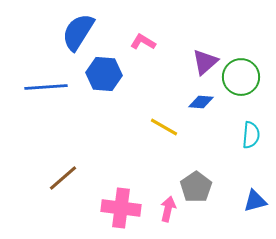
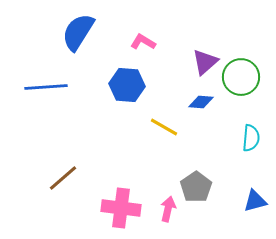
blue hexagon: moved 23 px right, 11 px down
cyan semicircle: moved 3 px down
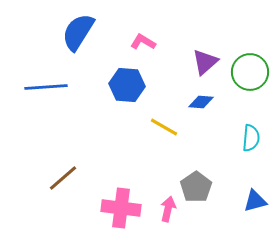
green circle: moved 9 px right, 5 px up
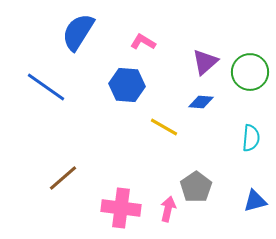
blue line: rotated 39 degrees clockwise
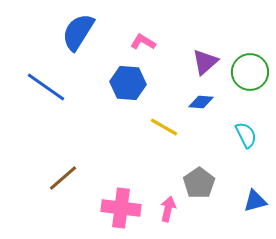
blue hexagon: moved 1 px right, 2 px up
cyan semicircle: moved 5 px left, 3 px up; rotated 32 degrees counterclockwise
gray pentagon: moved 3 px right, 4 px up
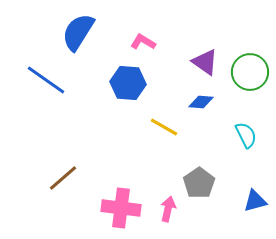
purple triangle: rotated 44 degrees counterclockwise
blue line: moved 7 px up
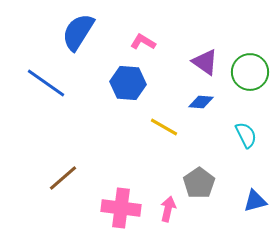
blue line: moved 3 px down
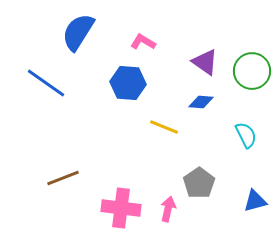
green circle: moved 2 px right, 1 px up
yellow line: rotated 8 degrees counterclockwise
brown line: rotated 20 degrees clockwise
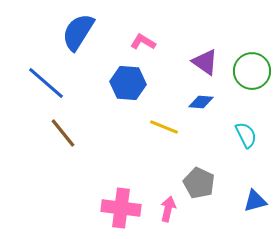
blue line: rotated 6 degrees clockwise
brown line: moved 45 px up; rotated 72 degrees clockwise
gray pentagon: rotated 12 degrees counterclockwise
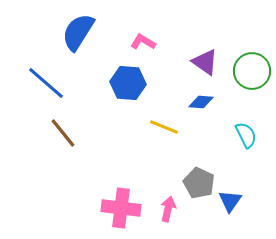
blue triangle: moved 25 px left; rotated 40 degrees counterclockwise
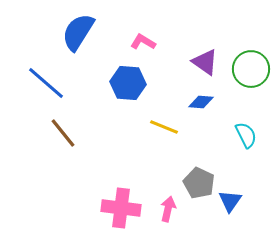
green circle: moved 1 px left, 2 px up
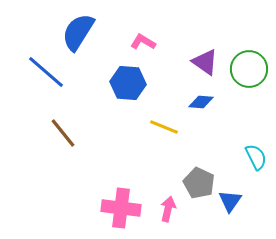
green circle: moved 2 px left
blue line: moved 11 px up
cyan semicircle: moved 10 px right, 22 px down
